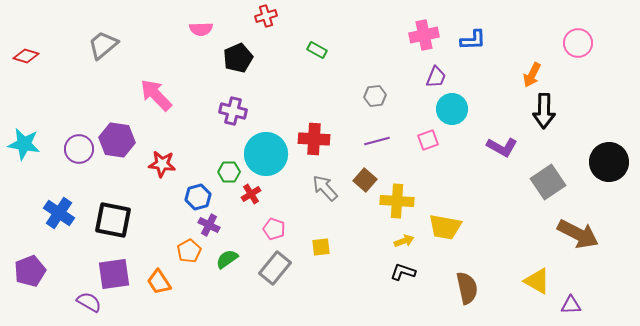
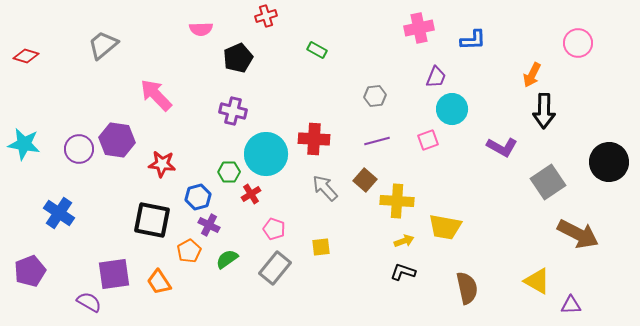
pink cross at (424, 35): moved 5 px left, 7 px up
black square at (113, 220): moved 39 px right
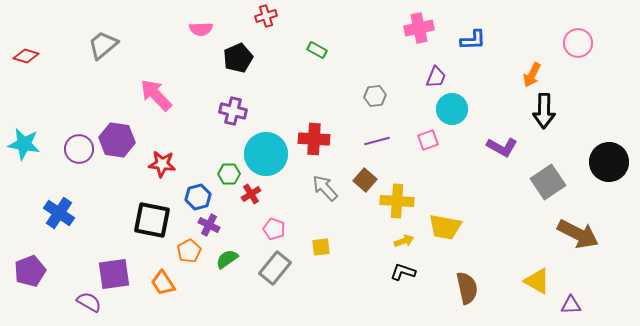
green hexagon at (229, 172): moved 2 px down
orange trapezoid at (159, 282): moved 4 px right, 1 px down
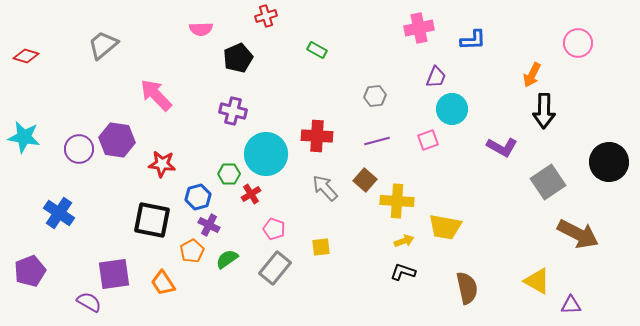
red cross at (314, 139): moved 3 px right, 3 px up
cyan star at (24, 144): moved 7 px up
orange pentagon at (189, 251): moved 3 px right
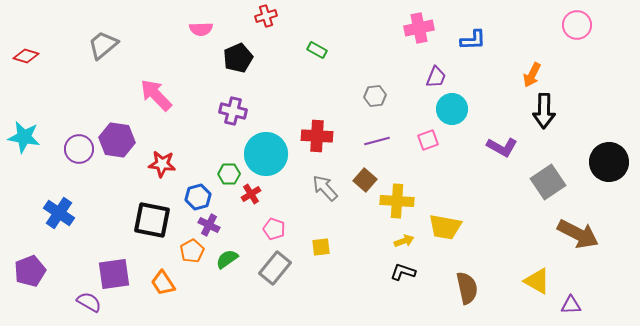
pink circle at (578, 43): moved 1 px left, 18 px up
